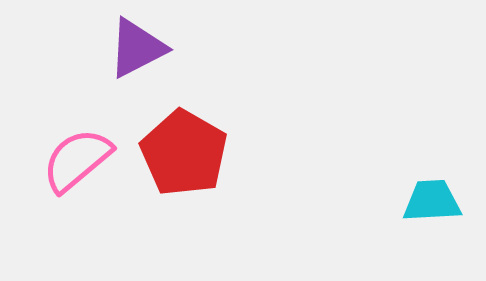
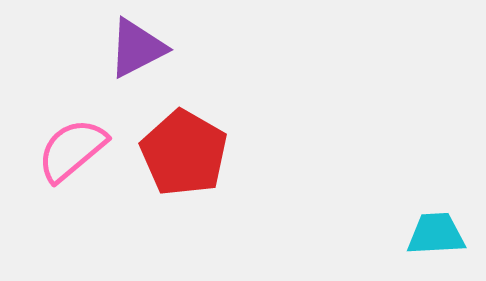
pink semicircle: moved 5 px left, 10 px up
cyan trapezoid: moved 4 px right, 33 px down
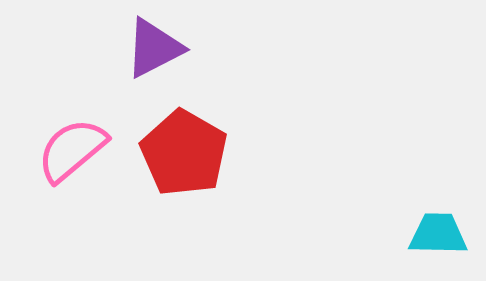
purple triangle: moved 17 px right
cyan trapezoid: moved 2 px right; rotated 4 degrees clockwise
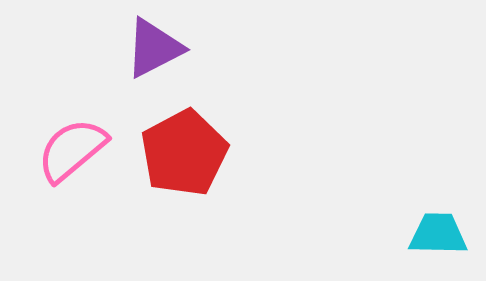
red pentagon: rotated 14 degrees clockwise
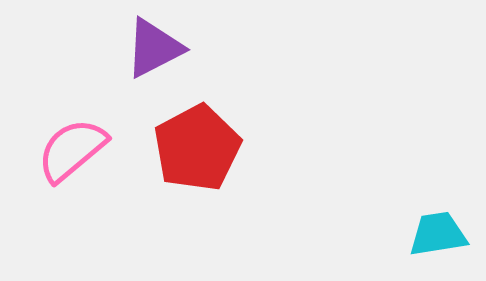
red pentagon: moved 13 px right, 5 px up
cyan trapezoid: rotated 10 degrees counterclockwise
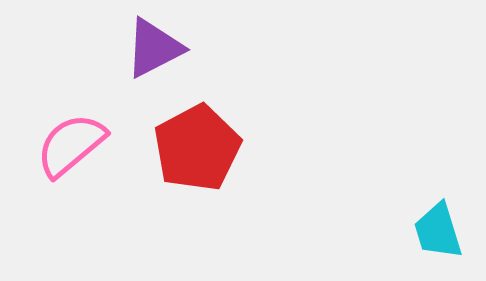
pink semicircle: moved 1 px left, 5 px up
cyan trapezoid: moved 3 px up; rotated 98 degrees counterclockwise
